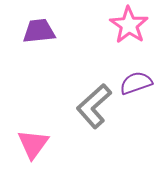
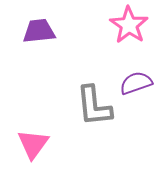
gray L-shape: rotated 54 degrees counterclockwise
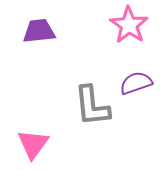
gray L-shape: moved 2 px left
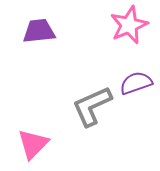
pink star: rotated 15 degrees clockwise
gray L-shape: rotated 72 degrees clockwise
pink triangle: rotated 8 degrees clockwise
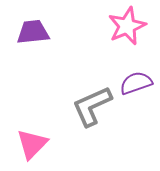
pink star: moved 2 px left, 1 px down
purple trapezoid: moved 6 px left, 1 px down
pink triangle: moved 1 px left
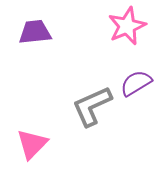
purple trapezoid: moved 2 px right
purple semicircle: rotated 12 degrees counterclockwise
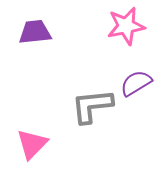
pink star: moved 1 px left; rotated 12 degrees clockwise
gray L-shape: rotated 18 degrees clockwise
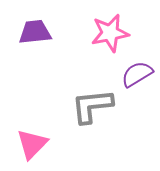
pink star: moved 16 px left, 7 px down
purple semicircle: moved 1 px right, 9 px up
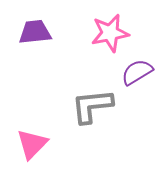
purple semicircle: moved 2 px up
